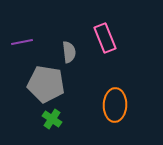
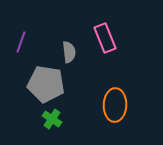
purple line: moved 1 px left; rotated 60 degrees counterclockwise
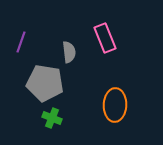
gray pentagon: moved 1 px left, 1 px up
green cross: moved 1 px up; rotated 12 degrees counterclockwise
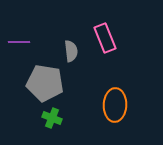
purple line: moved 2 px left; rotated 70 degrees clockwise
gray semicircle: moved 2 px right, 1 px up
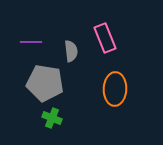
purple line: moved 12 px right
orange ellipse: moved 16 px up
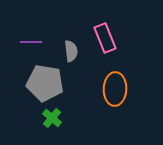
green cross: rotated 18 degrees clockwise
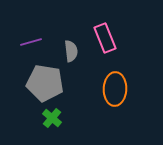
purple line: rotated 15 degrees counterclockwise
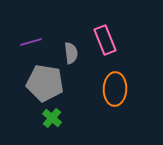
pink rectangle: moved 2 px down
gray semicircle: moved 2 px down
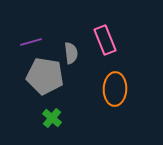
gray pentagon: moved 7 px up
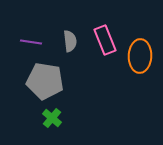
purple line: rotated 25 degrees clockwise
gray semicircle: moved 1 px left, 12 px up
gray pentagon: moved 5 px down
orange ellipse: moved 25 px right, 33 px up
